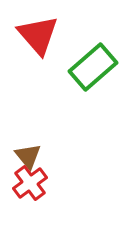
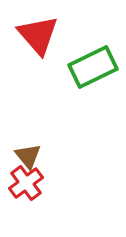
green rectangle: rotated 15 degrees clockwise
red cross: moved 4 px left
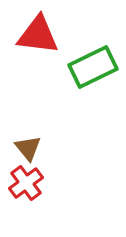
red triangle: rotated 42 degrees counterclockwise
brown triangle: moved 8 px up
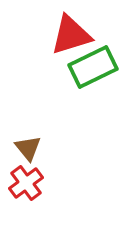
red triangle: moved 33 px right; rotated 24 degrees counterclockwise
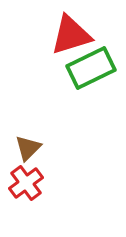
green rectangle: moved 2 px left, 1 px down
brown triangle: rotated 24 degrees clockwise
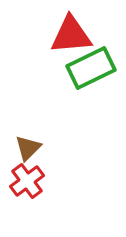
red triangle: rotated 12 degrees clockwise
red cross: moved 1 px right, 2 px up
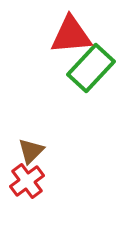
green rectangle: rotated 21 degrees counterclockwise
brown triangle: moved 3 px right, 3 px down
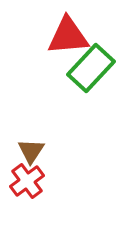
red triangle: moved 3 px left, 1 px down
brown triangle: rotated 12 degrees counterclockwise
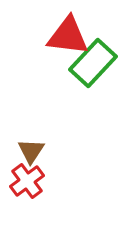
red triangle: rotated 12 degrees clockwise
green rectangle: moved 2 px right, 5 px up
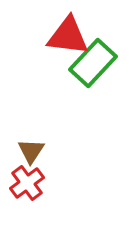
red cross: moved 2 px down
